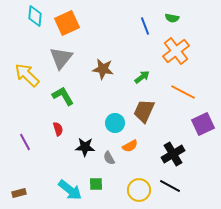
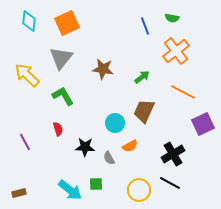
cyan diamond: moved 6 px left, 5 px down
black line: moved 3 px up
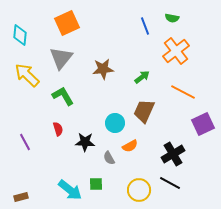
cyan diamond: moved 9 px left, 14 px down
brown star: rotated 15 degrees counterclockwise
black star: moved 5 px up
brown rectangle: moved 2 px right, 4 px down
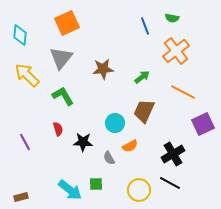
black star: moved 2 px left
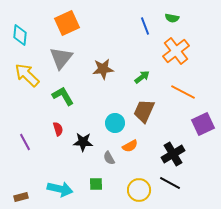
cyan arrow: moved 10 px left, 1 px up; rotated 25 degrees counterclockwise
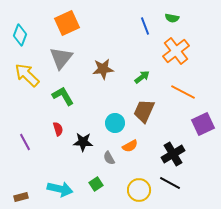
cyan diamond: rotated 15 degrees clockwise
green square: rotated 32 degrees counterclockwise
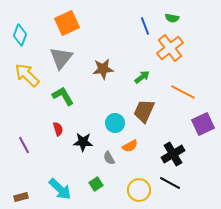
orange cross: moved 6 px left, 3 px up
purple line: moved 1 px left, 3 px down
cyan arrow: rotated 30 degrees clockwise
